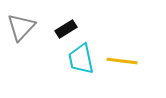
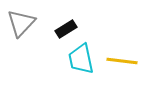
gray triangle: moved 4 px up
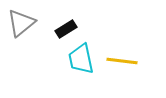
gray triangle: rotated 8 degrees clockwise
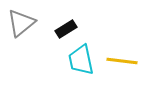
cyan trapezoid: moved 1 px down
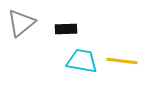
black rectangle: rotated 30 degrees clockwise
cyan trapezoid: moved 1 px right, 1 px down; rotated 112 degrees clockwise
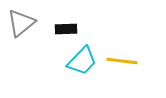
cyan trapezoid: rotated 124 degrees clockwise
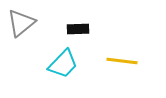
black rectangle: moved 12 px right
cyan trapezoid: moved 19 px left, 3 px down
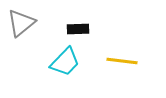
cyan trapezoid: moved 2 px right, 2 px up
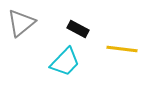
black rectangle: rotated 30 degrees clockwise
yellow line: moved 12 px up
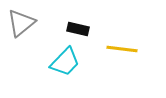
black rectangle: rotated 15 degrees counterclockwise
